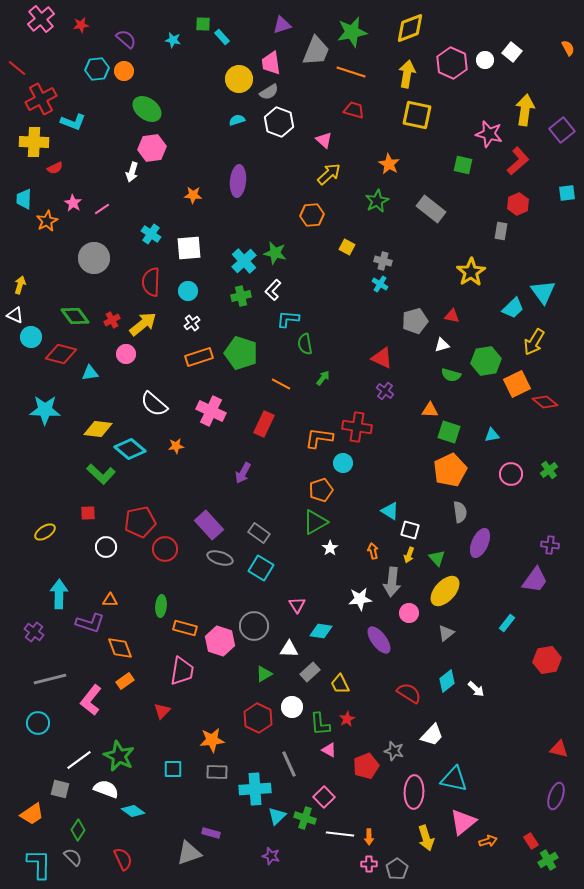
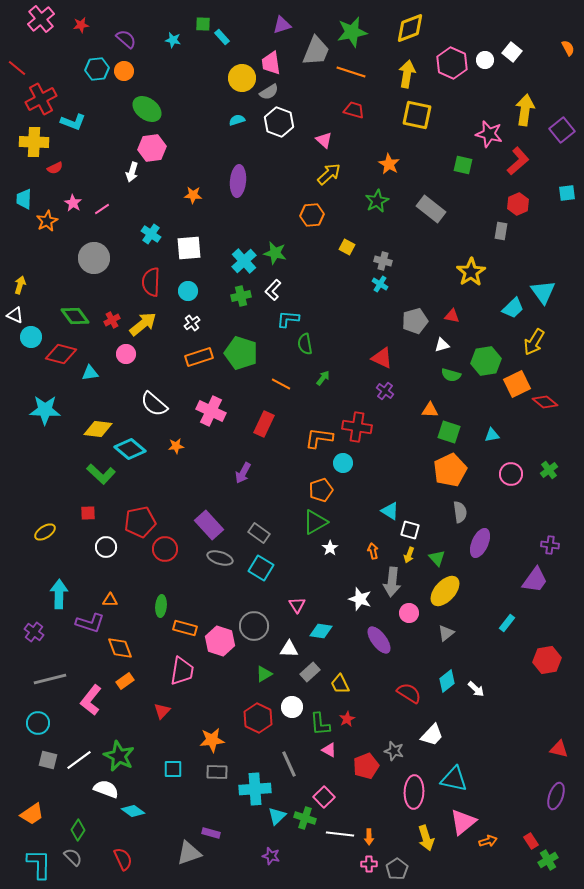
yellow circle at (239, 79): moved 3 px right, 1 px up
white star at (360, 599): rotated 25 degrees clockwise
gray square at (60, 789): moved 12 px left, 29 px up
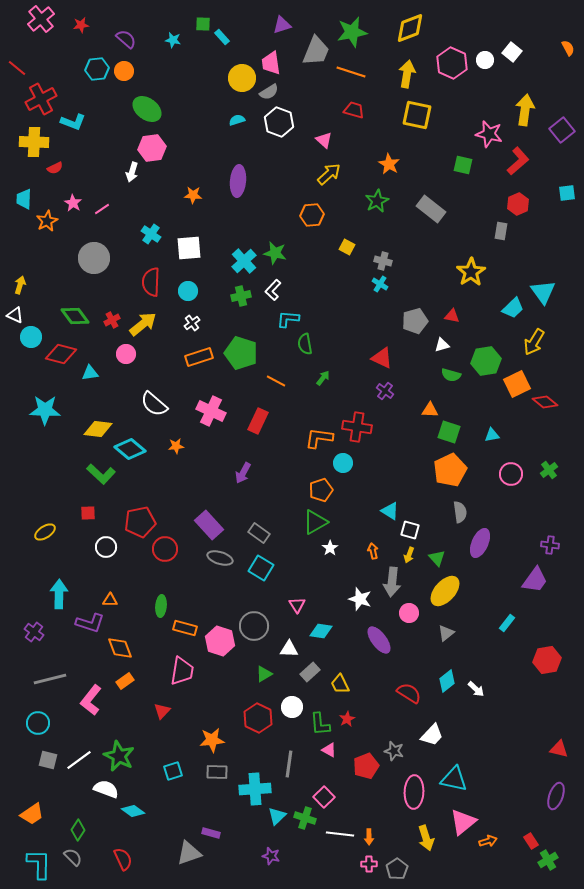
orange line at (281, 384): moved 5 px left, 3 px up
red rectangle at (264, 424): moved 6 px left, 3 px up
gray line at (289, 764): rotated 32 degrees clockwise
cyan square at (173, 769): moved 2 px down; rotated 18 degrees counterclockwise
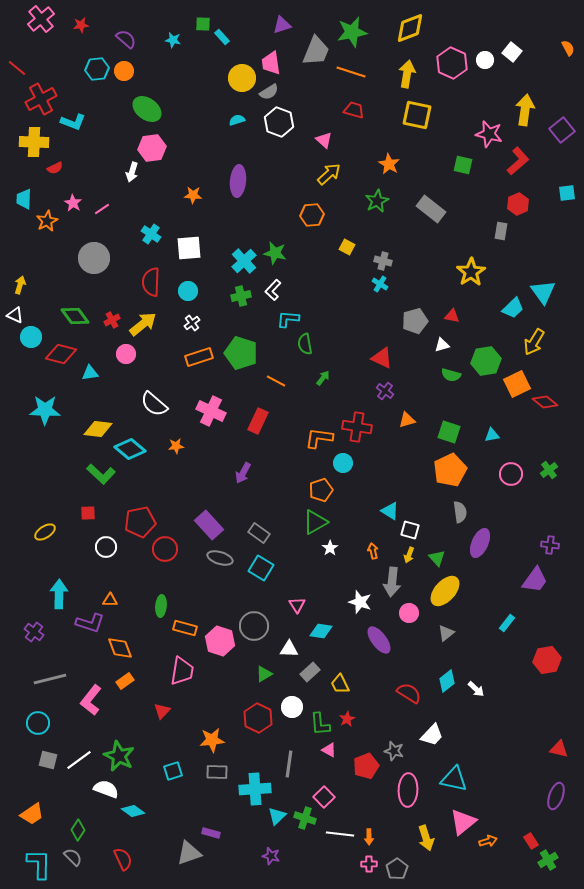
orange triangle at (430, 410): moved 23 px left, 10 px down; rotated 18 degrees counterclockwise
white star at (360, 599): moved 3 px down
pink ellipse at (414, 792): moved 6 px left, 2 px up
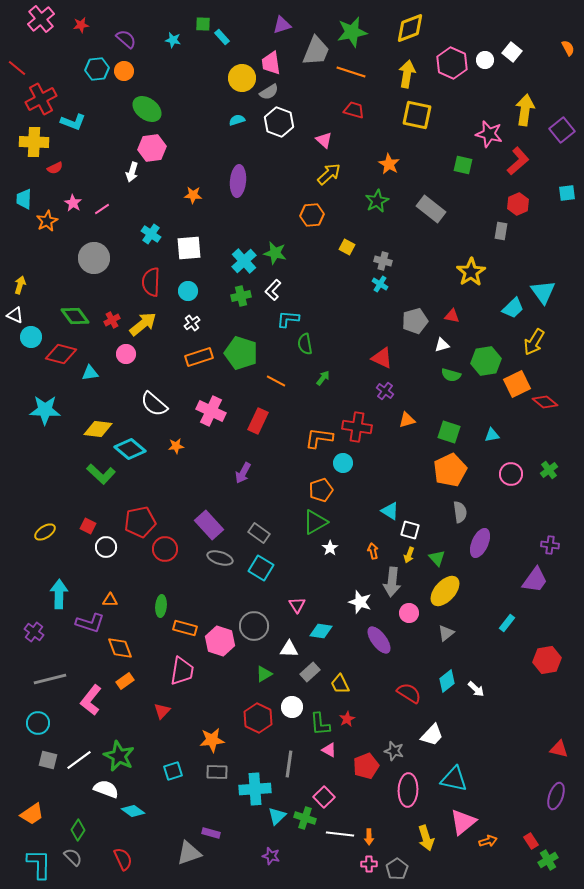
red square at (88, 513): moved 13 px down; rotated 28 degrees clockwise
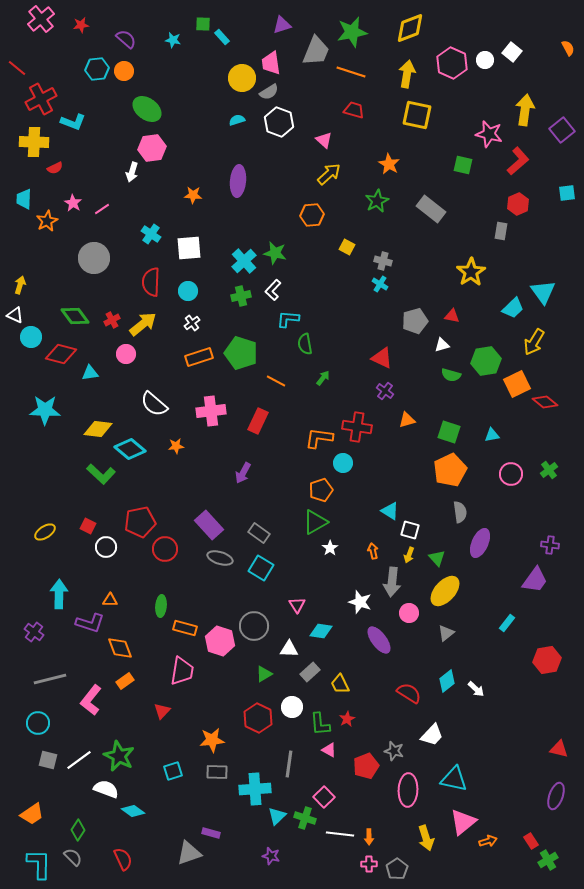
pink cross at (211, 411): rotated 32 degrees counterclockwise
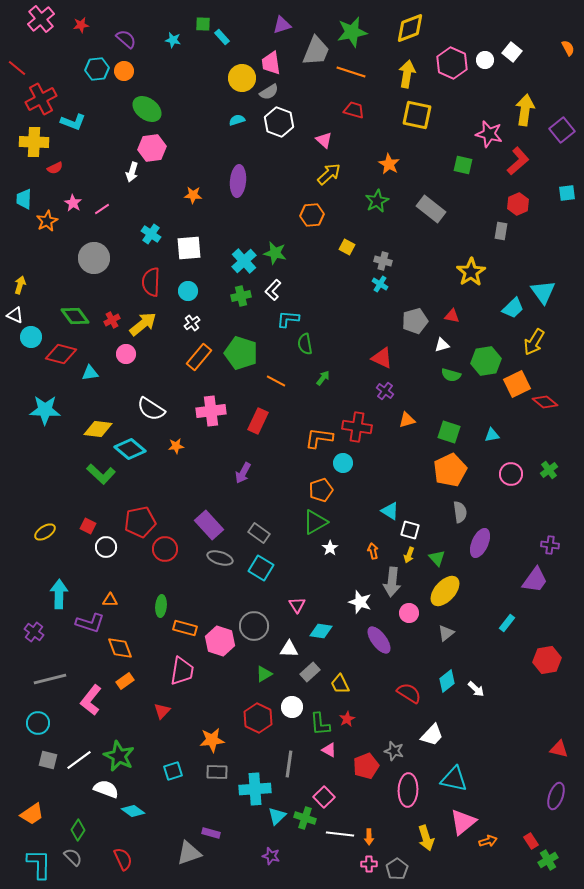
orange rectangle at (199, 357): rotated 32 degrees counterclockwise
white semicircle at (154, 404): moved 3 px left, 5 px down; rotated 8 degrees counterclockwise
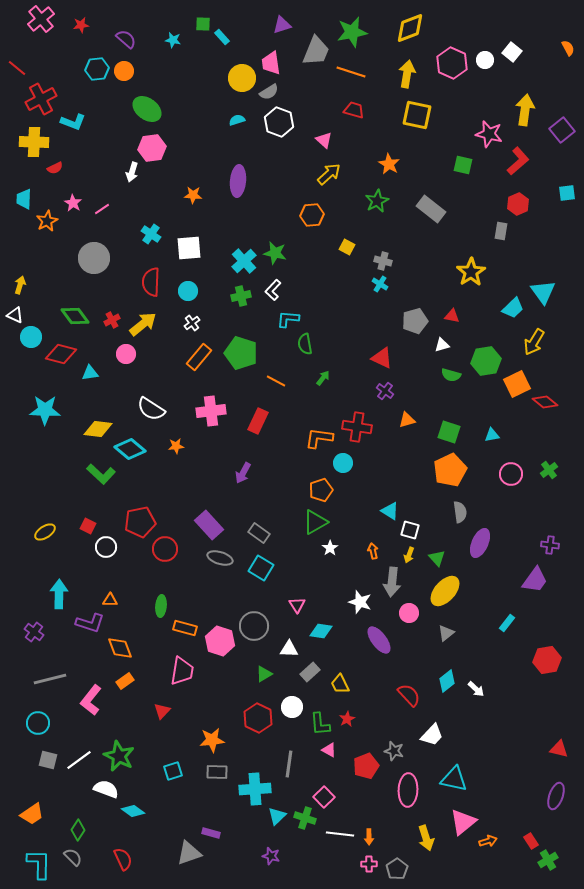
red semicircle at (409, 693): moved 2 px down; rotated 15 degrees clockwise
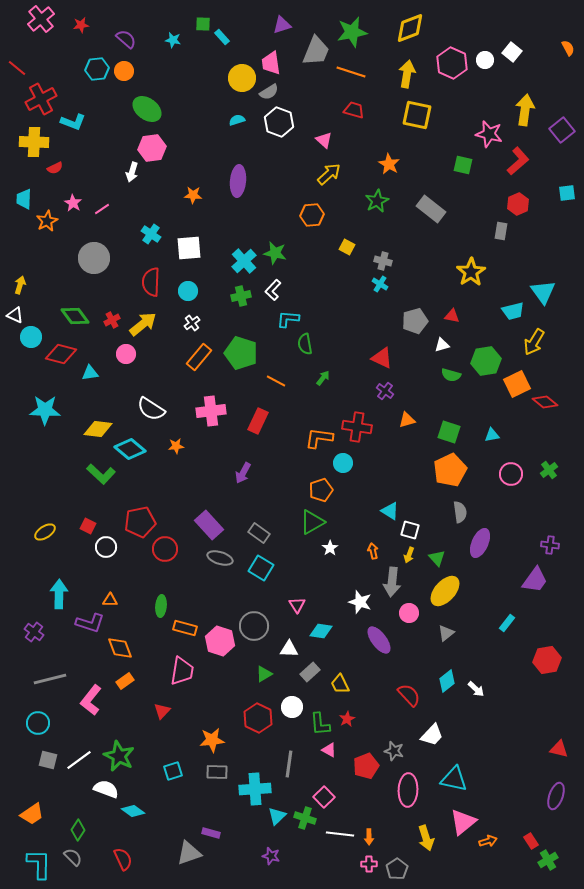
cyan trapezoid at (513, 308): moved 3 px down; rotated 30 degrees clockwise
green triangle at (315, 522): moved 3 px left
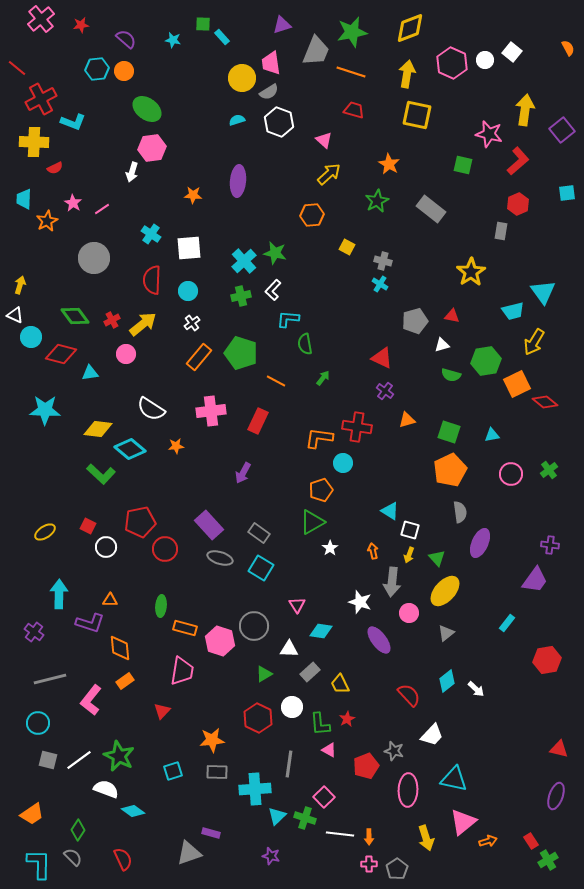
red semicircle at (151, 282): moved 1 px right, 2 px up
orange diamond at (120, 648): rotated 16 degrees clockwise
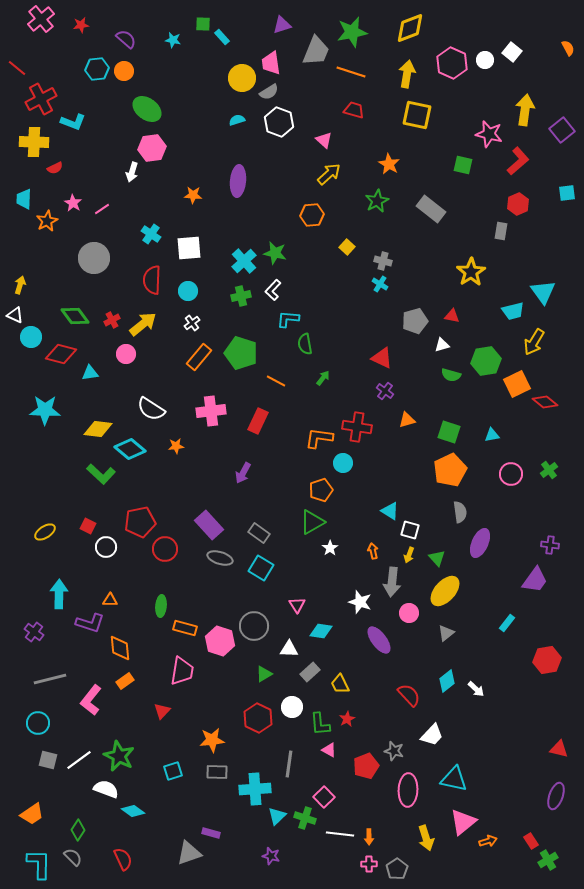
yellow square at (347, 247): rotated 14 degrees clockwise
